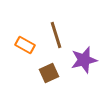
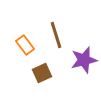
orange rectangle: rotated 24 degrees clockwise
brown square: moved 7 px left
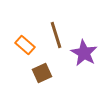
orange rectangle: rotated 12 degrees counterclockwise
purple star: moved 7 px up; rotated 28 degrees counterclockwise
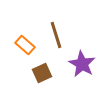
purple star: moved 2 px left, 11 px down
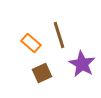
brown line: moved 3 px right
orange rectangle: moved 6 px right, 2 px up
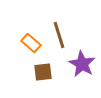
brown square: moved 1 px right, 1 px up; rotated 18 degrees clockwise
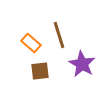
brown square: moved 3 px left, 1 px up
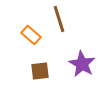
brown line: moved 16 px up
orange rectangle: moved 8 px up
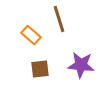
purple star: moved 1 px left, 1 px down; rotated 24 degrees counterclockwise
brown square: moved 2 px up
